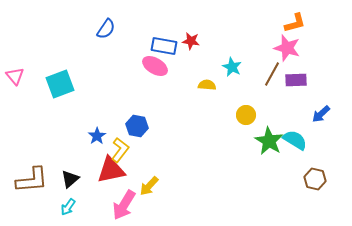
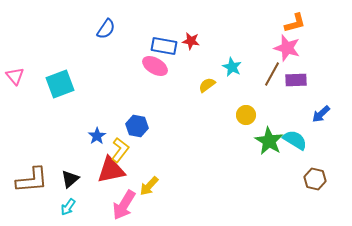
yellow semicircle: rotated 42 degrees counterclockwise
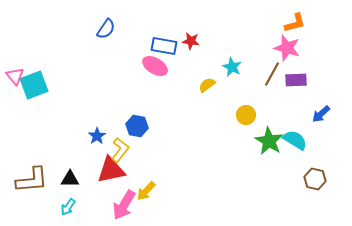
cyan square: moved 26 px left, 1 px down
black triangle: rotated 42 degrees clockwise
yellow arrow: moved 3 px left, 5 px down
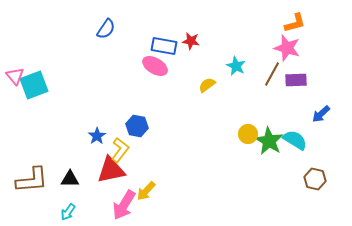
cyan star: moved 4 px right, 1 px up
yellow circle: moved 2 px right, 19 px down
cyan arrow: moved 5 px down
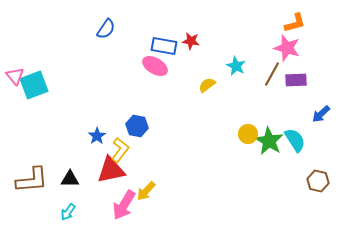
cyan semicircle: rotated 25 degrees clockwise
brown hexagon: moved 3 px right, 2 px down
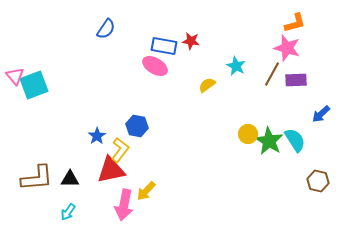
brown L-shape: moved 5 px right, 2 px up
pink arrow: rotated 20 degrees counterclockwise
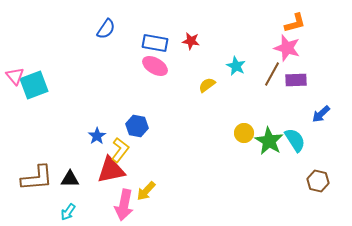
blue rectangle: moved 9 px left, 3 px up
yellow circle: moved 4 px left, 1 px up
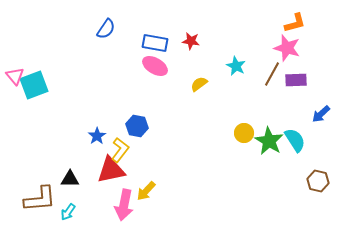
yellow semicircle: moved 8 px left, 1 px up
brown L-shape: moved 3 px right, 21 px down
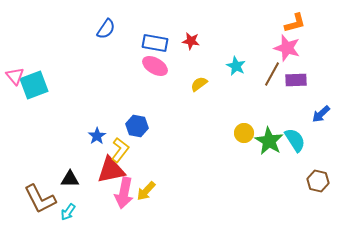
brown L-shape: rotated 68 degrees clockwise
pink arrow: moved 12 px up
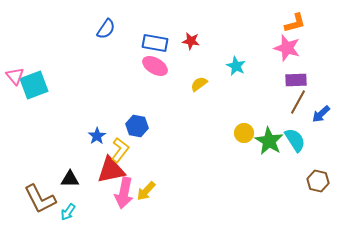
brown line: moved 26 px right, 28 px down
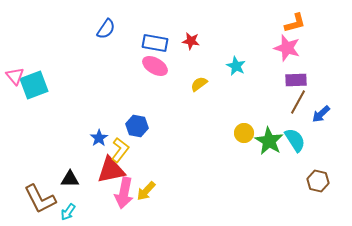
blue star: moved 2 px right, 2 px down
